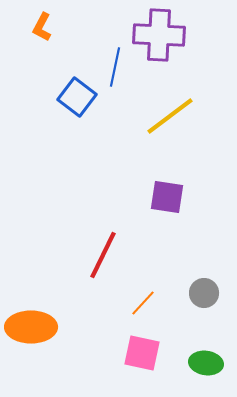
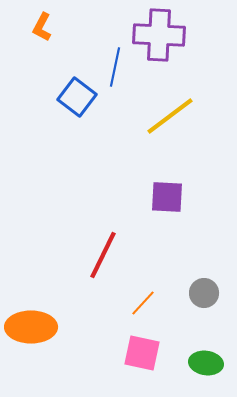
purple square: rotated 6 degrees counterclockwise
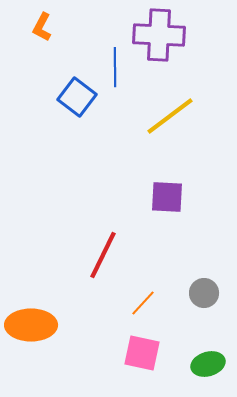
blue line: rotated 12 degrees counterclockwise
orange ellipse: moved 2 px up
green ellipse: moved 2 px right, 1 px down; rotated 24 degrees counterclockwise
